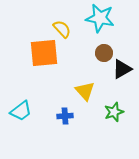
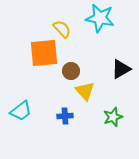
brown circle: moved 33 px left, 18 px down
black triangle: moved 1 px left
green star: moved 1 px left, 5 px down
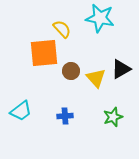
yellow triangle: moved 11 px right, 13 px up
